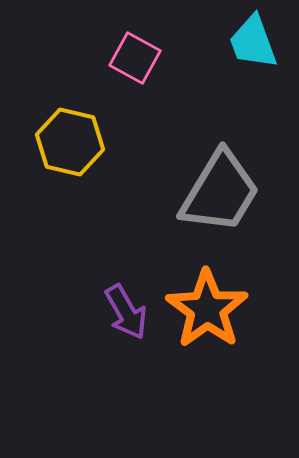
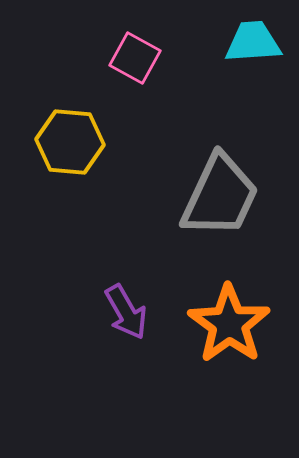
cyan trapezoid: rotated 106 degrees clockwise
yellow hexagon: rotated 8 degrees counterclockwise
gray trapezoid: moved 4 px down; rotated 6 degrees counterclockwise
orange star: moved 22 px right, 15 px down
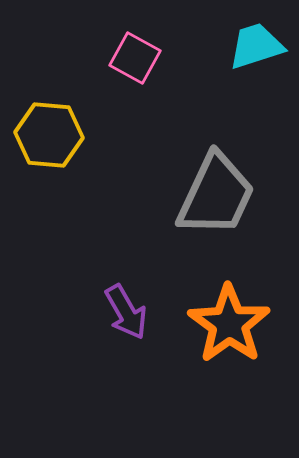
cyan trapezoid: moved 3 px right, 4 px down; rotated 14 degrees counterclockwise
yellow hexagon: moved 21 px left, 7 px up
gray trapezoid: moved 4 px left, 1 px up
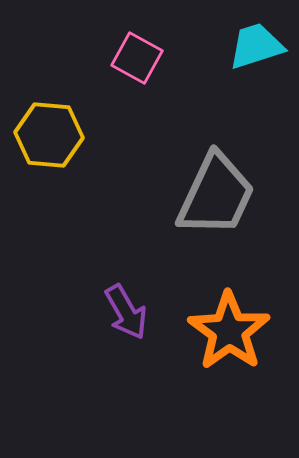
pink square: moved 2 px right
orange star: moved 7 px down
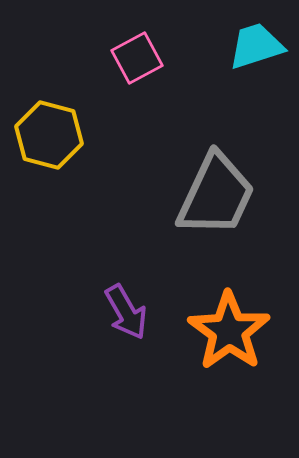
pink square: rotated 33 degrees clockwise
yellow hexagon: rotated 10 degrees clockwise
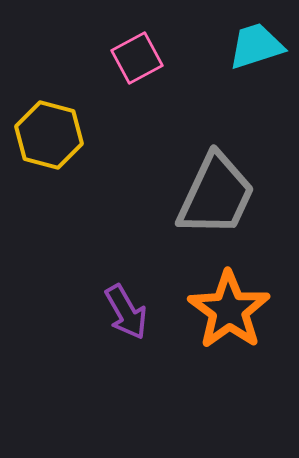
orange star: moved 21 px up
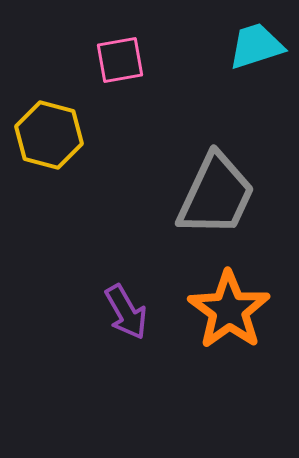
pink square: moved 17 px left, 2 px down; rotated 18 degrees clockwise
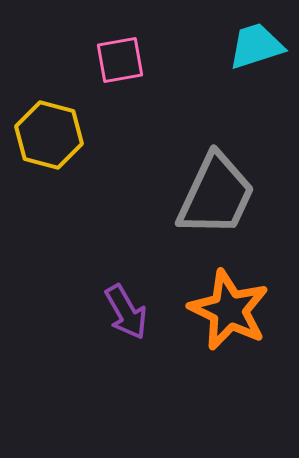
orange star: rotated 10 degrees counterclockwise
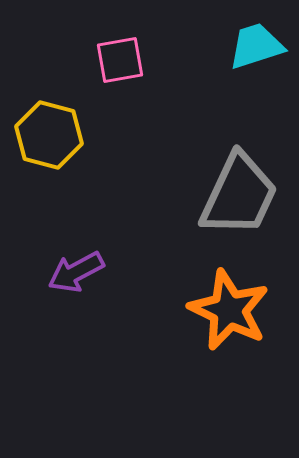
gray trapezoid: moved 23 px right
purple arrow: moved 50 px left, 40 px up; rotated 92 degrees clockwise
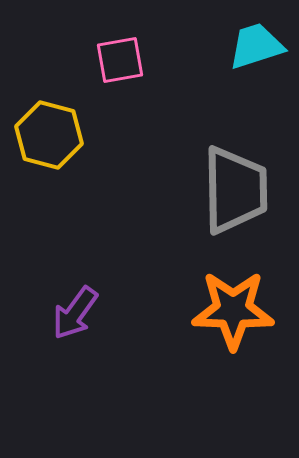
gray trapezoid: moved 4 px left, 5 px up; rotated 26 degrees counterclockwise
purple arrow: moved 1 px left, 41 px down; rotated 26 degrees counterclockwise
orange star: moved 4 px right; rotated 24 degrees counterclockwise
